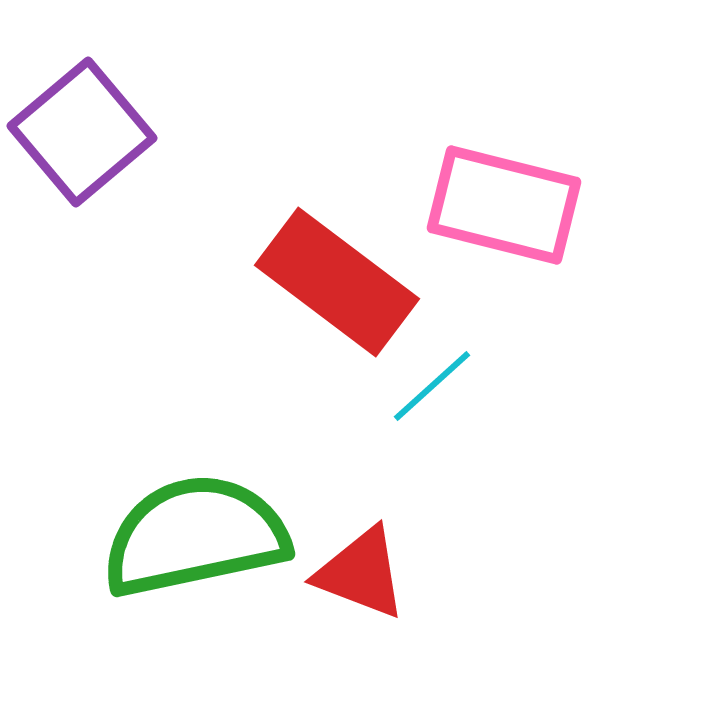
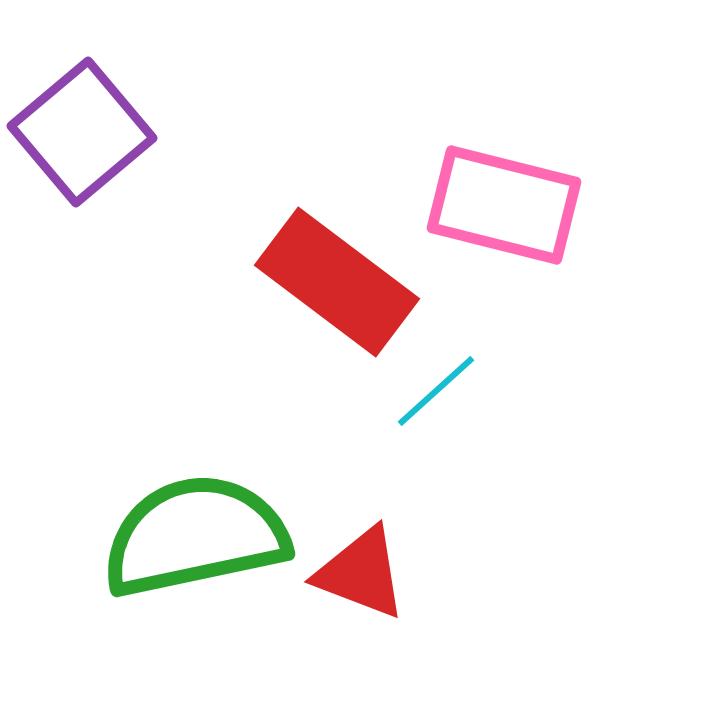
cyan line: moved 4 px right, 5 px down
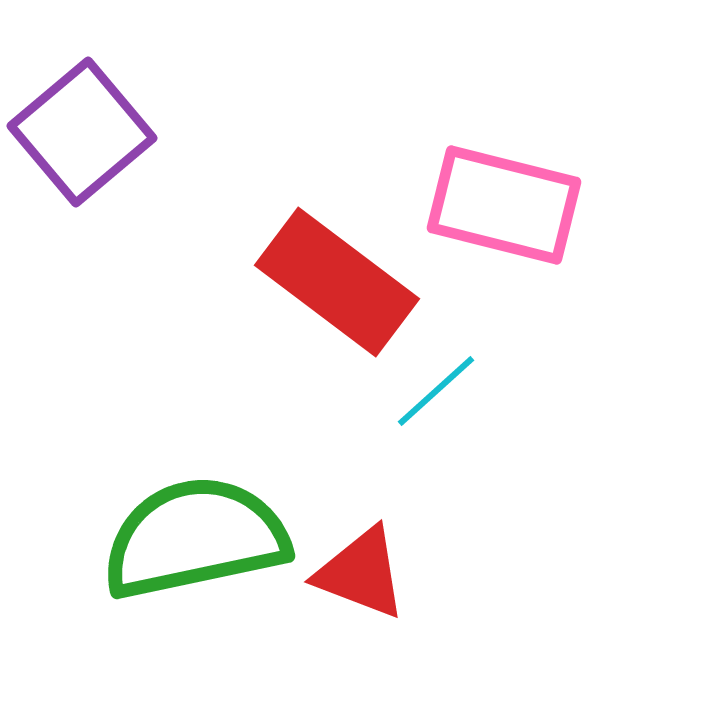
green semicircle: moved 2 px down
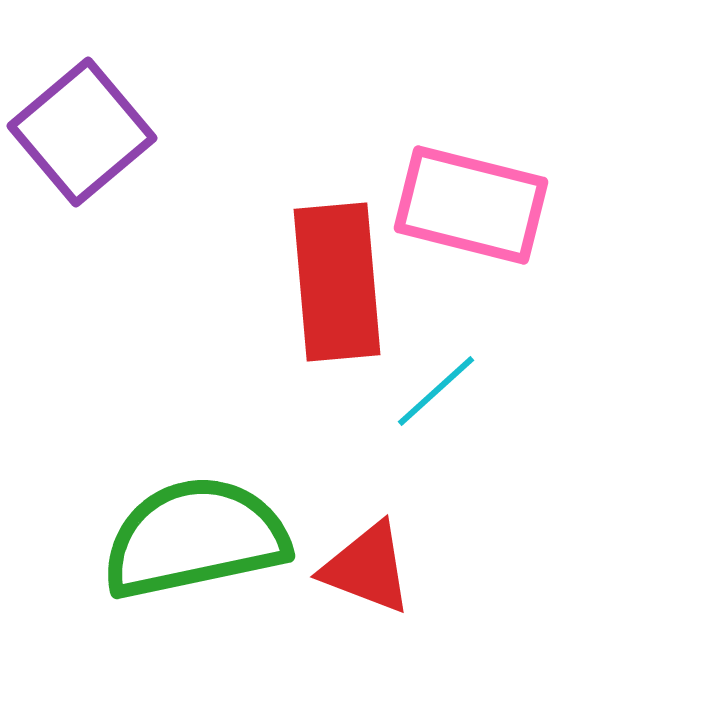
pink rectangle: moved 33 px left
red rectangle: rotated 48 degrees clockwise
red triangle: moved 6 px right, 5 px up
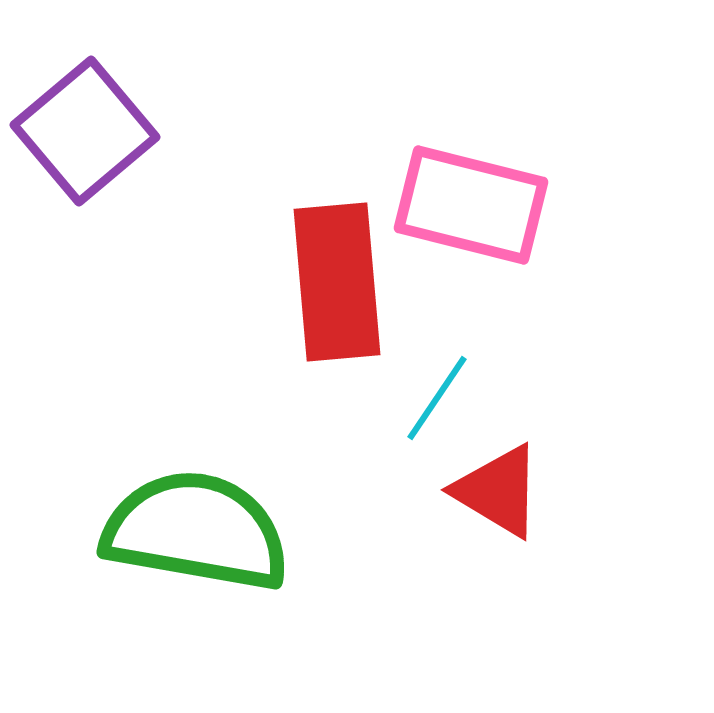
purple square: moved 3 px right, 1 px up
cyan line: moved 1 px right, 7 px down; rotated 14 degrees counterclockwise
green semicircle: moved 1 px right, 7 px up; rotated 22 degrees clockwise
red triangle: moved 131 px right, 77 px up; rotated 10 degrees clockwise
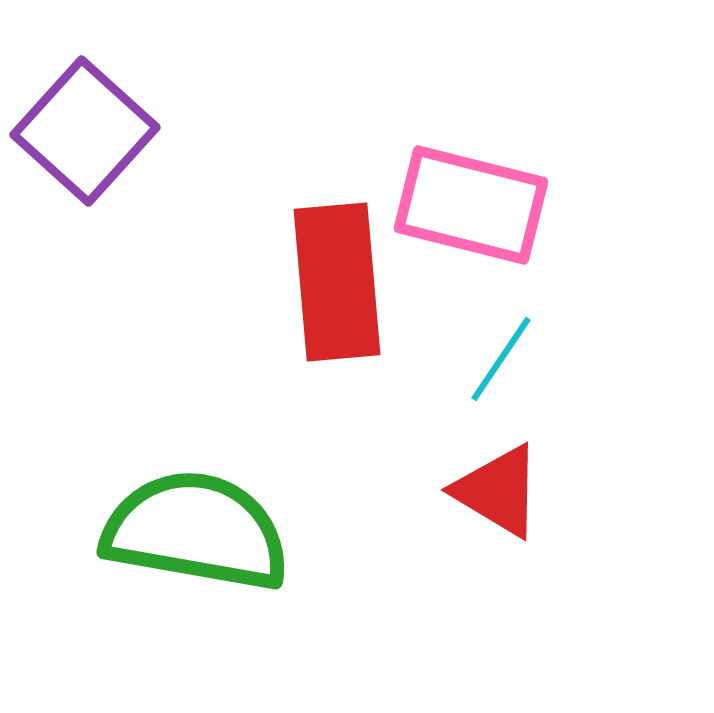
purple square: rotated 8 degrees counterclockwise
cyan line: moved 64 px right, 39 px up
